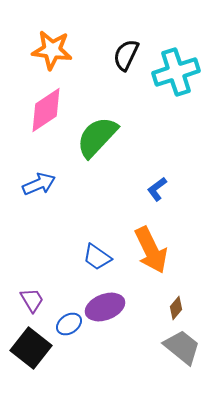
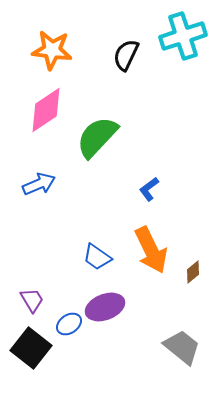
cyan cross: moved 7 px right, 36 px up
blue L-shape: moved 8 px left
brown diamond: moved 17 px right, 36 px up; rotated 10 degrees clockwise
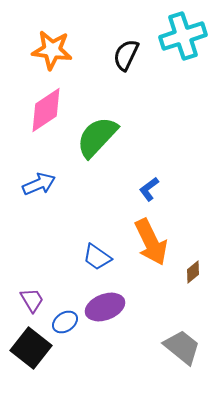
orange arrow: moved 8 px up
blue ellipse: moved 4 px left, 2 px up
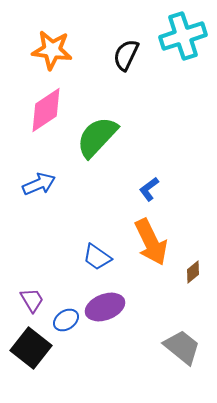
blue ellipse: moved 1 px right, 2 px up
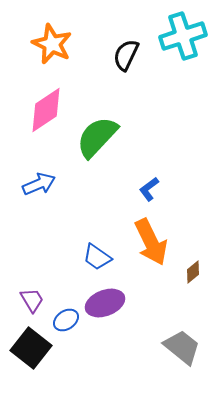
orange star: moved 6 px up; rotated 18 degrees clockwise
purple ellipse: moved 4 px up
